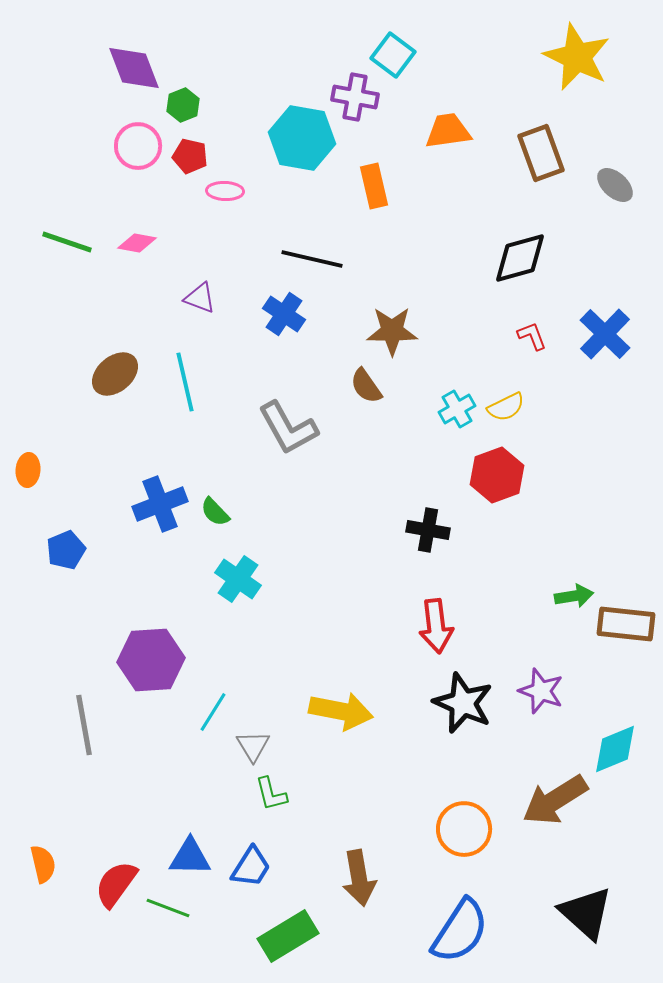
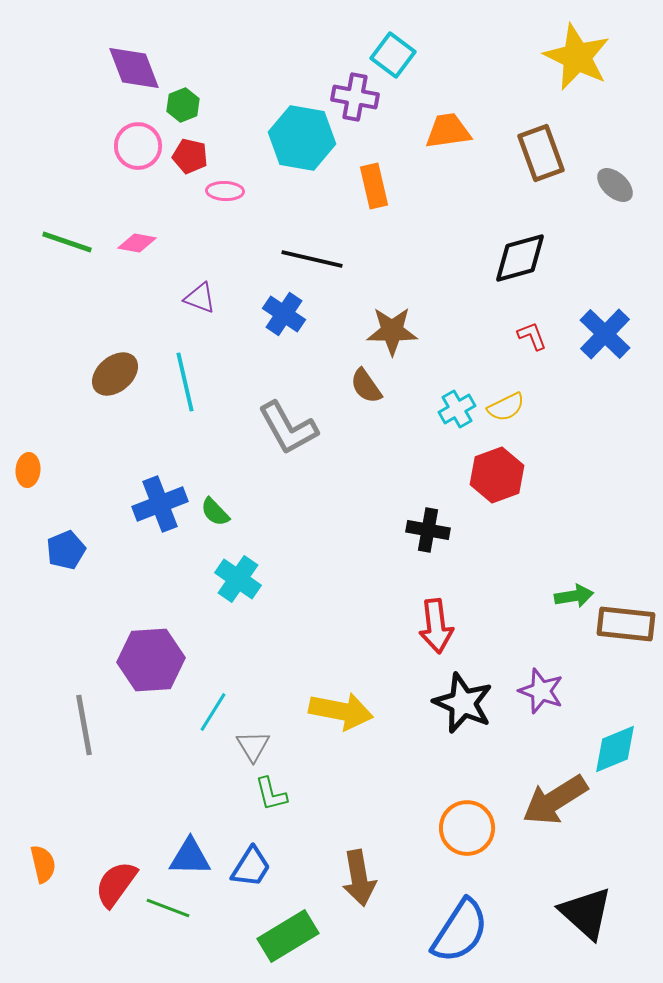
orange circle at (464, 829): moved 3 px right, 1 px up
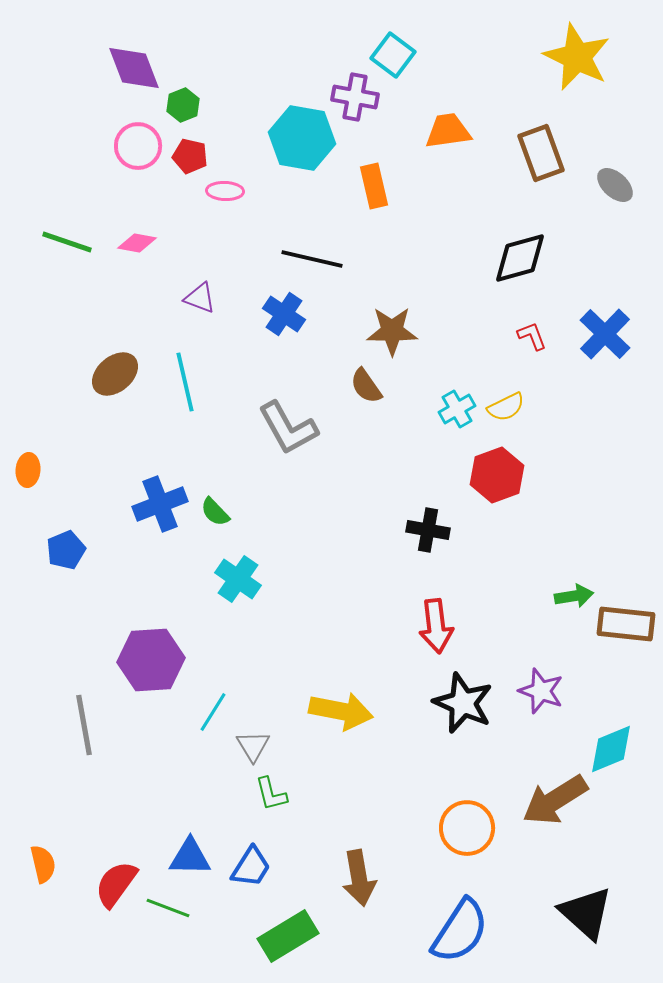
cyan diamond at (615, 749): moved 4 px left
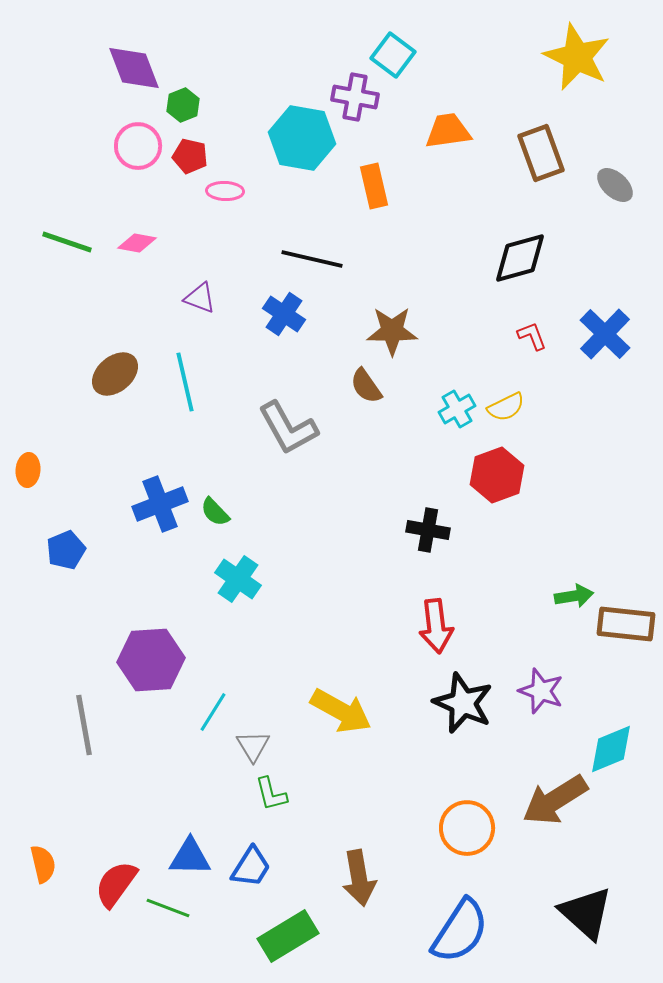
yellow arrow at (341, 711): rotated 18 degrees clockwise
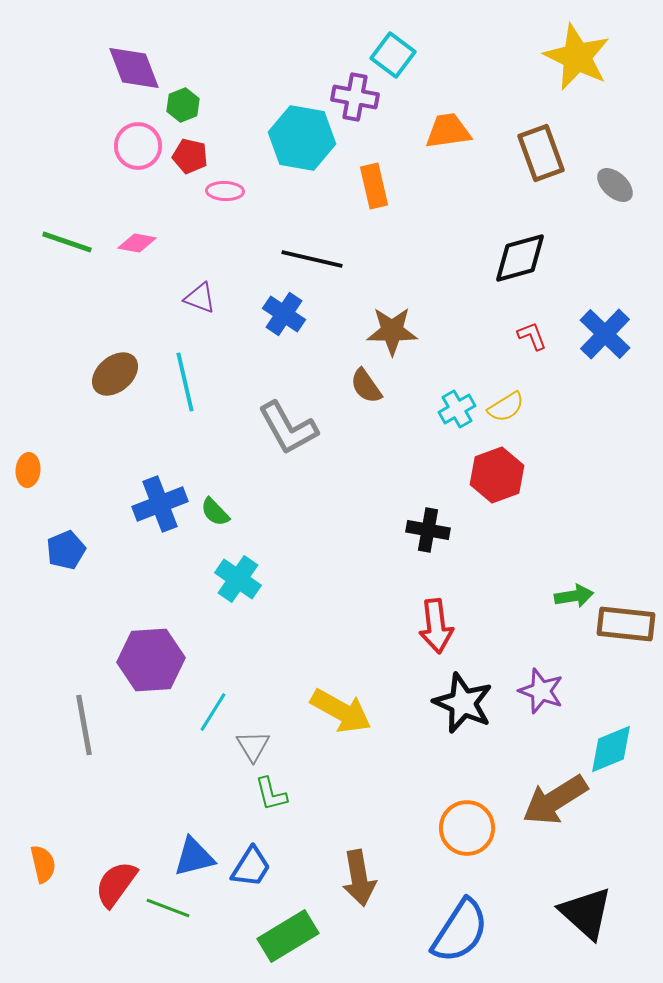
yellow semicircle at (506, 407): rotated 6 degrees counterclockwise
blue triangle at (190, 857): moved 4 px right; rotated 15 degrees counterclockwise
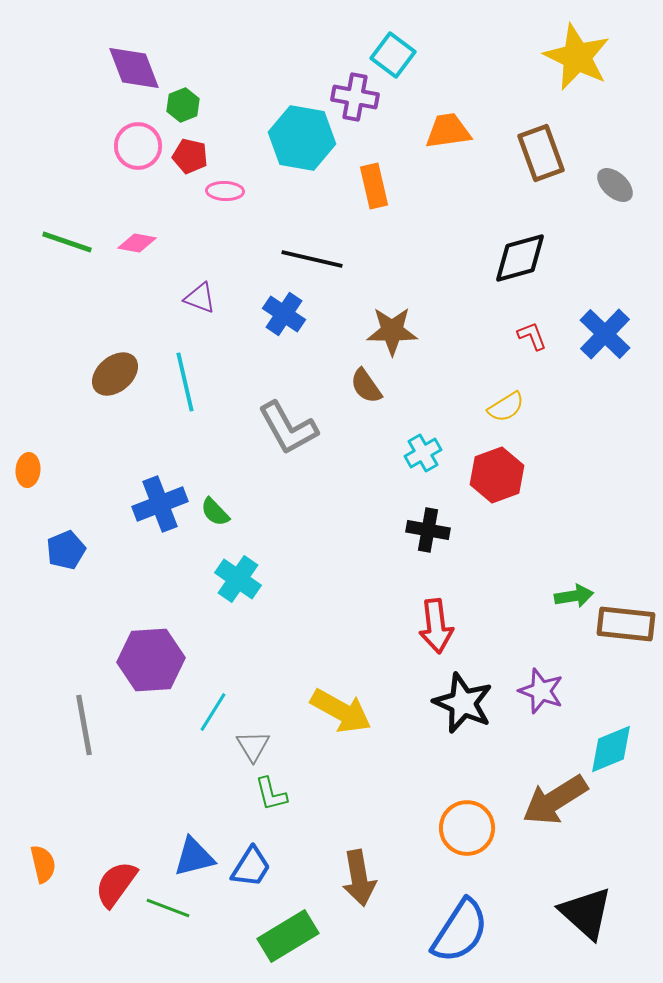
cyan cross at (457, 409): moved 34 px left, 44 px down
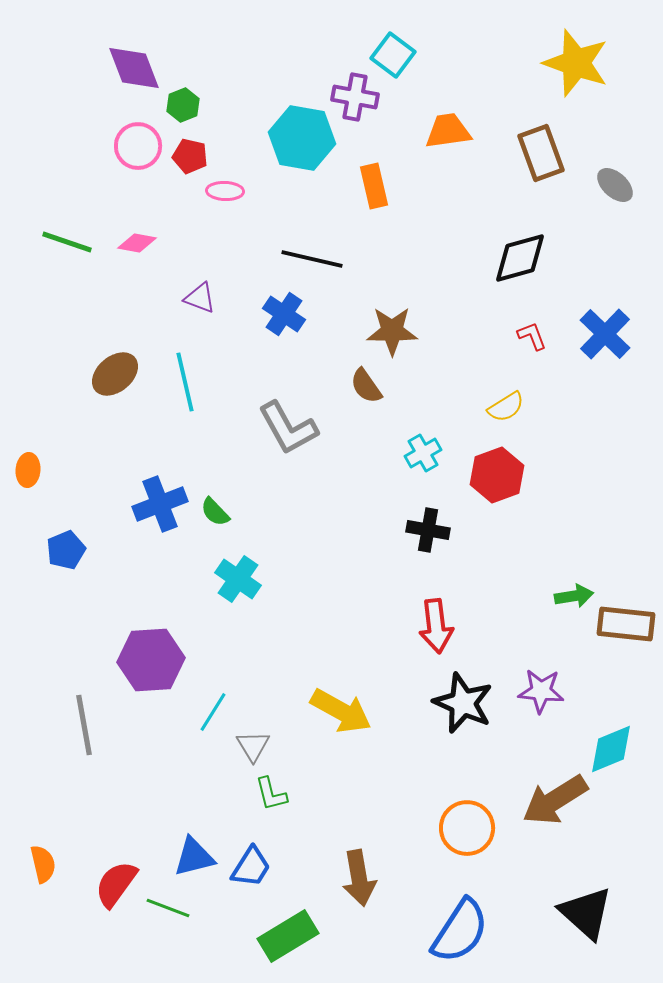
yellow star at (577, 57): moved 1 px left, 6 px down; rotated 6 degrees counterclockwise
purple star at (541, 691): rotated 15 degrees counterclockwise
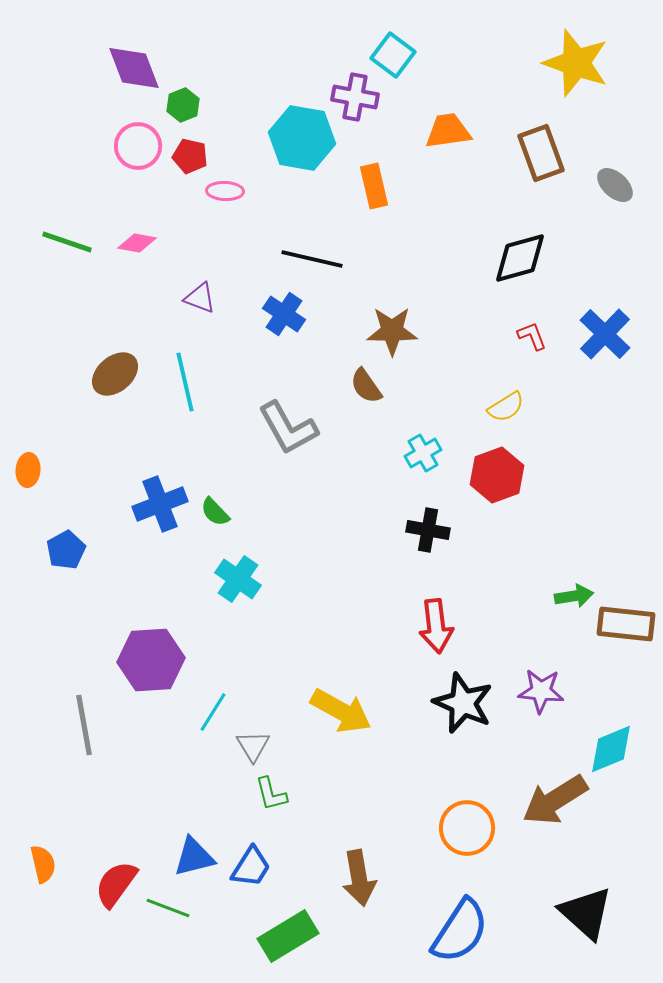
blue pentagon at (66, 550): rotated 6 degrees counterclockwise
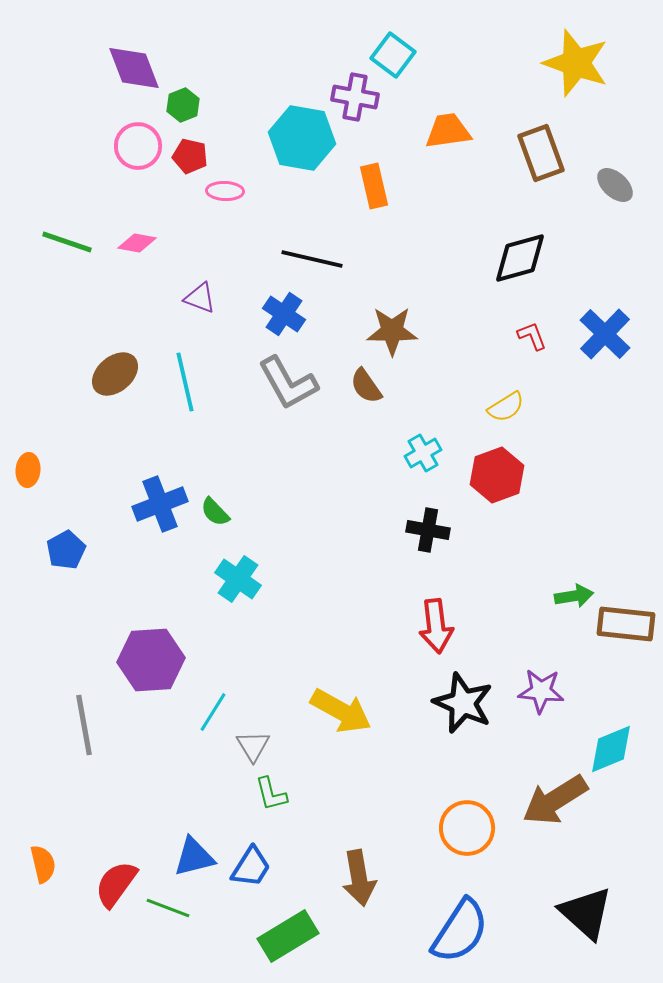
gray L-shape at (288, 428): moved 45 px up
